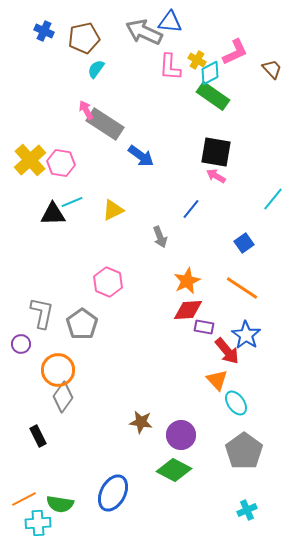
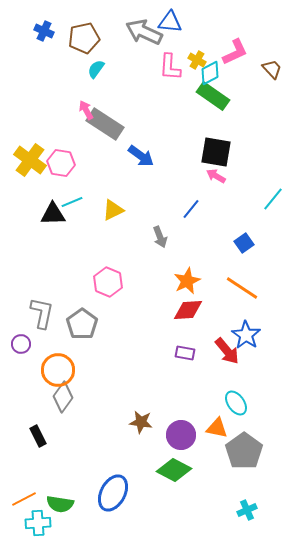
yellow cross at (30, 160): rotated 12 degrees counterclockwise
purple rectangle at (204, 327): moved 19 px left, 26 px down
orange triangle at (217, 380): moved 48 px down; rotated 35 degrees counterclockwise
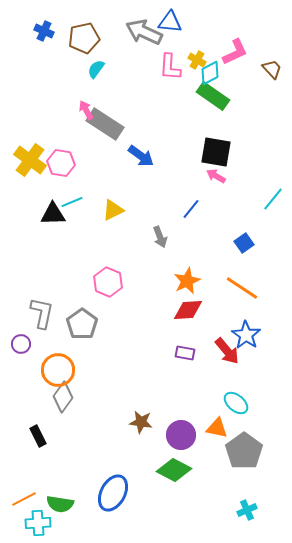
cyan ellipse at (236, 403): rotated 15 degrees counterclockwise
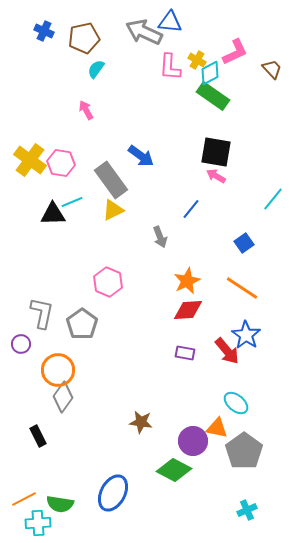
gray rectangle at (105, 124): moved 6 px right, 56 px down; rotated 21 degrees clockwise
purple circle at (181, 435): moved 12 px right, 6 px down
